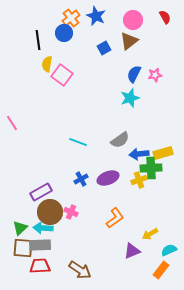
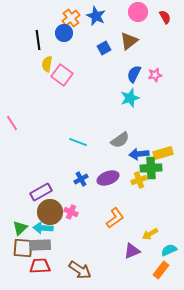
pink circle: moved 5 px right, 8 px up
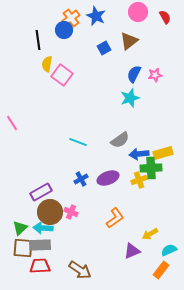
blue circle: moved 3 px up
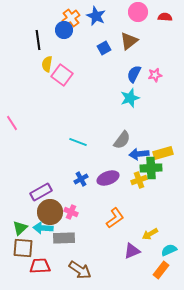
red semicircle: rotated 56 degrees counterclockwise
gray semicircle: moved 2 px right; rotated 18 degrees counterclockwise
gray rectangle: moved 24 px right, 7 px up
